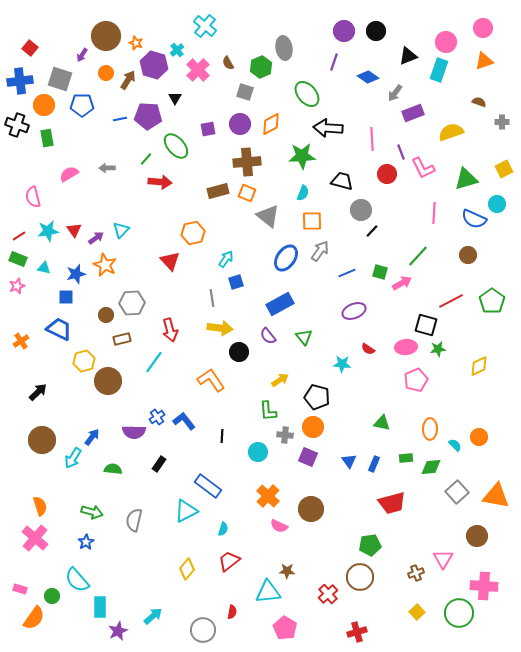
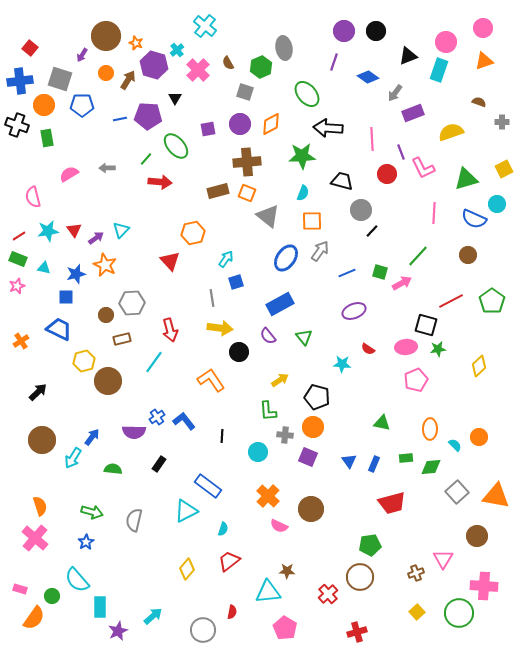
yellow diamond at (479, 366): rotated 20 degrees counterclockwise
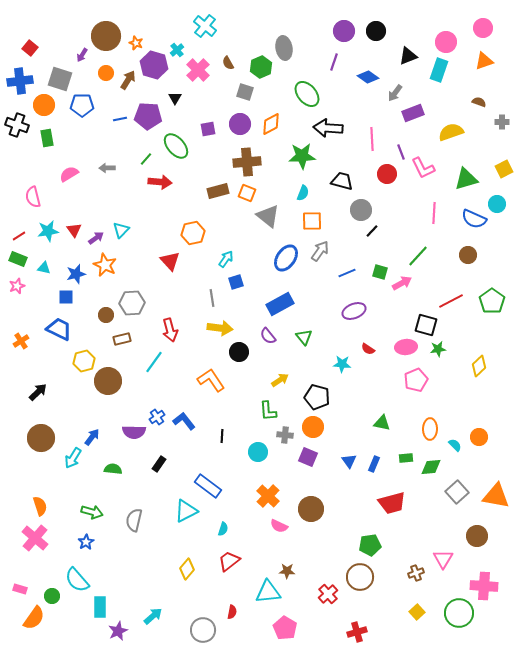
brown circle at (42, 440): moved 1 px left, 2 px up
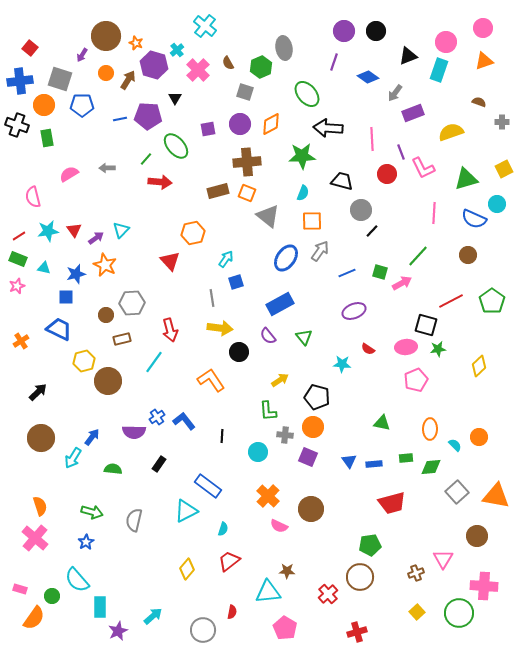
blue rectangle at (374, 464): rotated 63 degrees clockwise
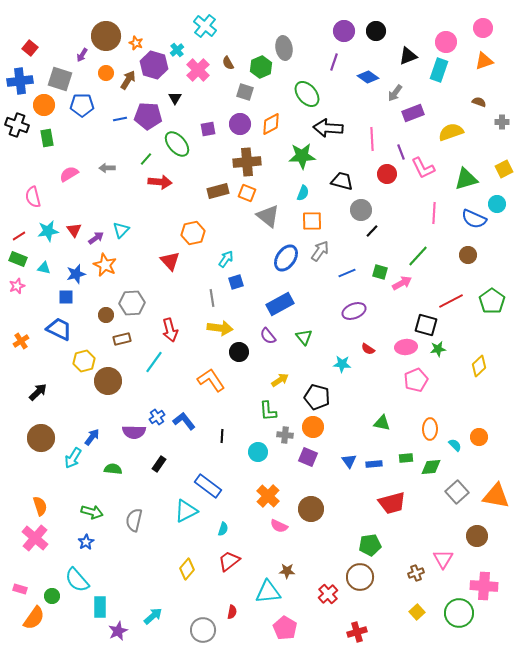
green ellipse at (176, 146): moved 1 px right, 2 px up
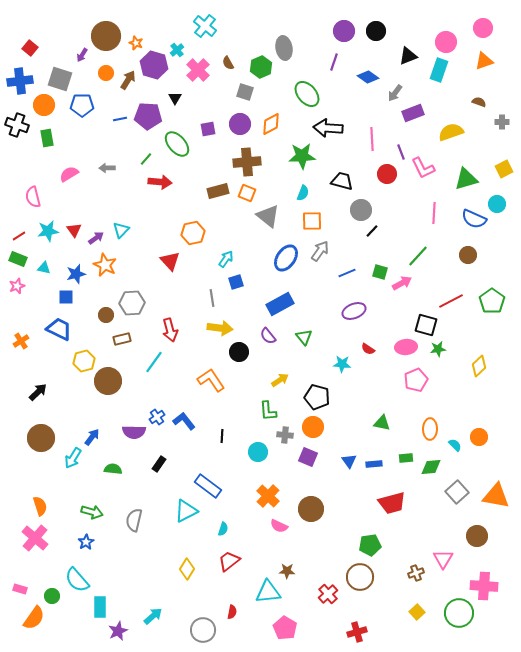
yellow diamond at (187, 569): rotated 10 degrees counterclockwise
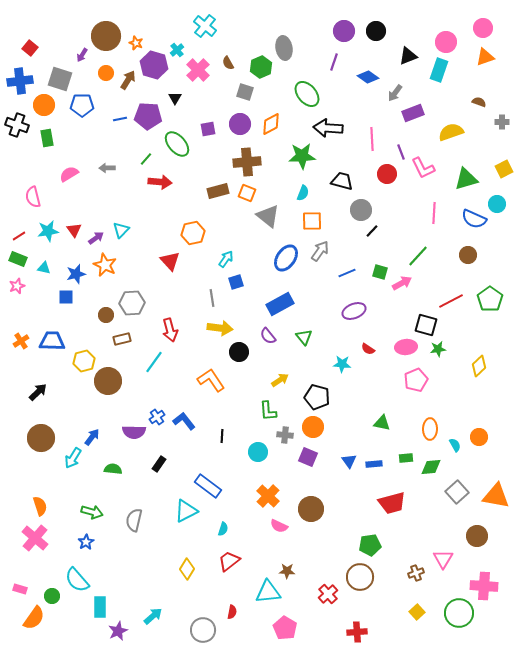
orange triangle at (484, 61): moved 1 px right, 4 px up
green pentagon at (492, 301): moved 2 px left, 2 px up
blue trapezoid at (59, 329): moved 7 px left, 12 px down; rotated 24 degrees counterclockwise
cyan semicircle at (455, 445): rotated 16 degrees clockwise
red cross at (357, 632): rotated 12 degrees clockwise
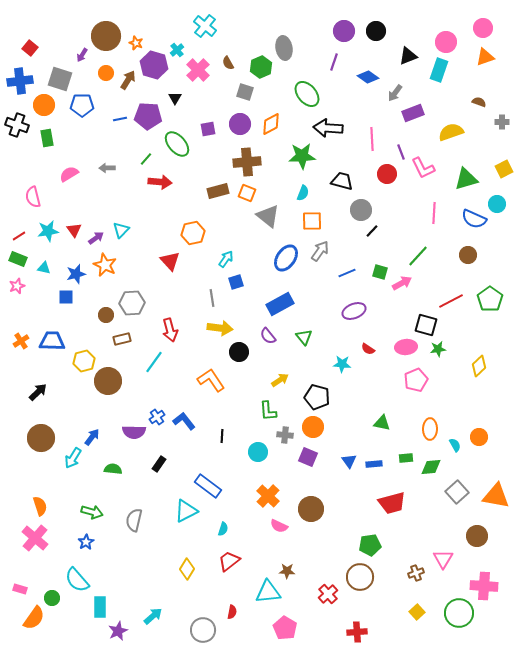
green circle at (52, 596): moved 2 px down
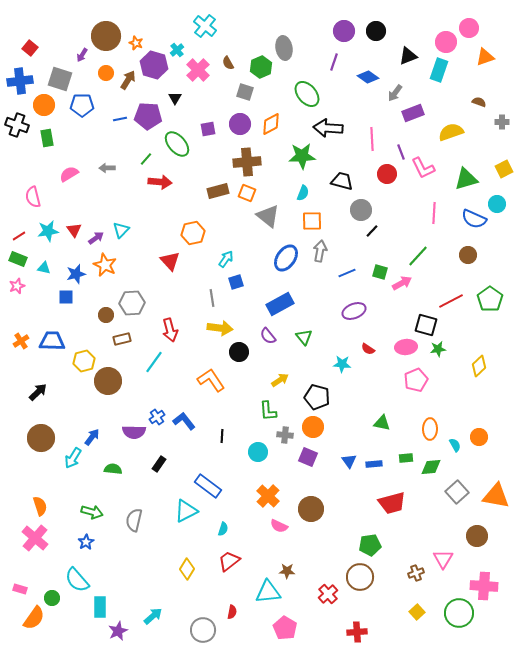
pink circle at (483, 28): moved 14 px left
gray arrow at (320, 251): rotated 25 degrees counterclockwise
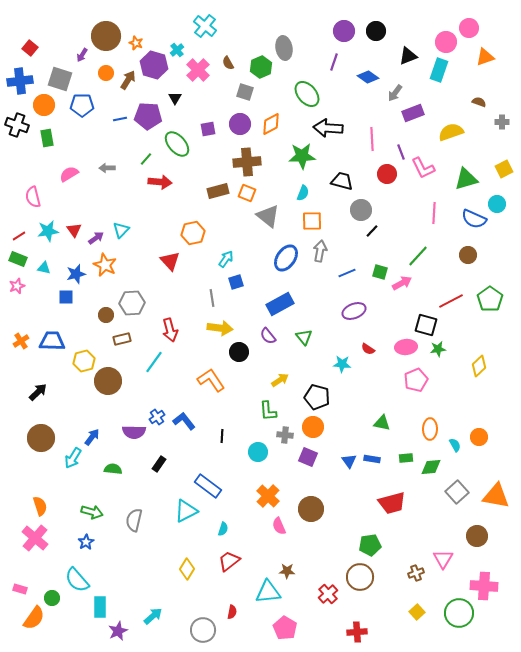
blue rectangle at (374, 464): moved 2 px left, 5 px up; rotated 14 degrees clockwise
pink semicircle at (279, 526): rotated 42 degrees clockwise
